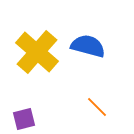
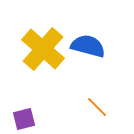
yellow cross: moved 6 px right, 3 px up
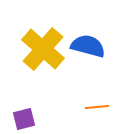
orange line: rotated 50 degrees counterclockwise
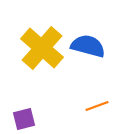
yellow cross: moved 1 px left, 1 px up
orange line: moved 1 px up; rotated 15 degrees counterclockwise
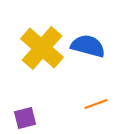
orange line: moved 1 px left, 2 px up
purple square: moved 1 px right, 1 px up
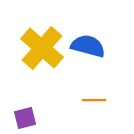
orange line: moved 2 px left, 4 px up; rotated 20 degrees clockwise
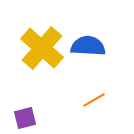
blue semicircle: rotated 12 degrees counterclockwise
orange line: rotated 30 degrees counterclockwise
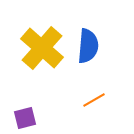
blue semicircle: rotated 92 degrees clockwise
